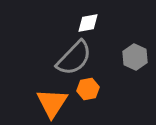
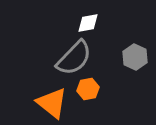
orange triangle: rotated 24 degrees counterclockwise
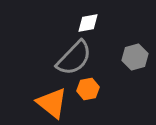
gray hexagon: rotated 20 degrees clockwise
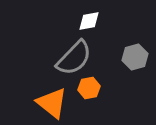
white diamond: moved 1 px right, 2 px up
orange hexagon: moved 1 px right, 1 px up
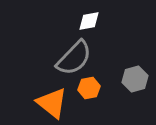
gray hexagon: moved 22 px down
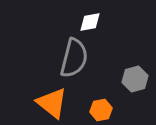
white diamond: moved 1 px right, 1 px down
gray semicircle: rotated 30 degrees counterclockwise
orange hexagon: moved 12 px right, 22 px down
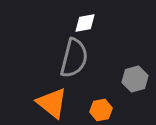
white diamond: moved 5 px left, 1 px down
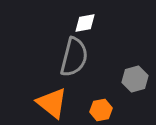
gray semicircle: moved 1 px up
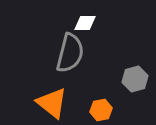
white diamond: rotated 10 degrees clockwise
gray semicircle: moved 4 px left, 4 px up
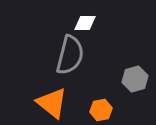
gray semicircle: moved 2 px down
